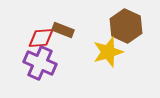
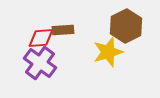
brown hexagon: rotated 8 degrees clockwise
brown rectangle: rotated 25 degrees counterclockwise
purple cross: rotated 12 degrees clockwise
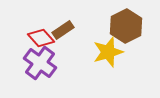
brown rectangle: rotated 30 degrees counterclockwise
red diamond: rotated 52 degrees clockwise
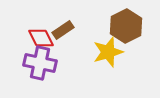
red diamond: rotated 16 degrees clockwise
purple cross: rotated 24 degrees counterclockwise
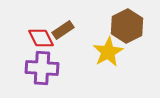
brown hexagon: moved 1 px right
yellow star: rotated 12 degrees counterclockwise
purple cross: moved 2 px right, 5 px down; rotated 8 degrees counterclockwise
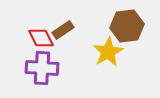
brown hexagon: rotated 20 degrees clockwise
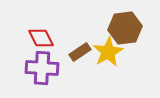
brown hexagon: moved 2 px left, 2 px down
brown rectangle: moved 17 px right, 22 px down
